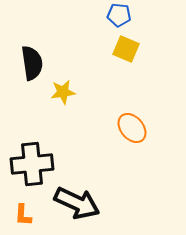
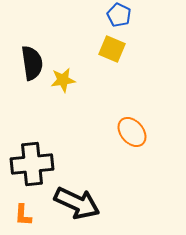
blue pentagon: rotated 20 degrees clockwise
yellow square: moved 14 px left
yellow star: moved 12 px up
orange ellipse: moved 4 px down
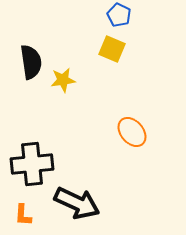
black semicircle: moved 1 px left, 1 px up
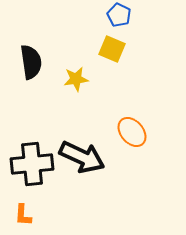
yellow star: moved 13 px right, 1 px up
black arrow: moved 5 px right, 46 px up
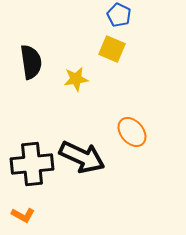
orange L-shape: rotated 65 degrees counterclockwise
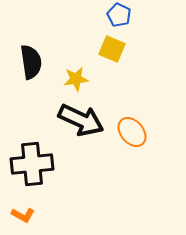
black arrow: moved 1 px left, 37 px up
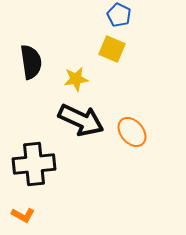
black cross: moved 2 px right
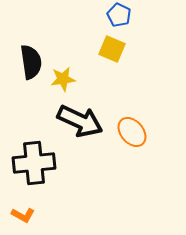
yellow star: moved 13 px left
black arrow: moved 1 px left, 1 px down
black cross: moved 1 px up
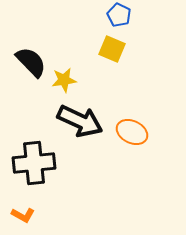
black semicircle: rotated 36 degrees counterclockwise
yellow star: moved 1 px right, 1 px down
orange ellipse: rotated 24 degrees counterclockwise
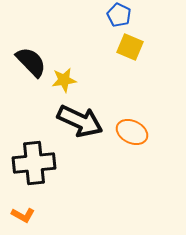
yellow square: moved 18 px right, 2 px up
